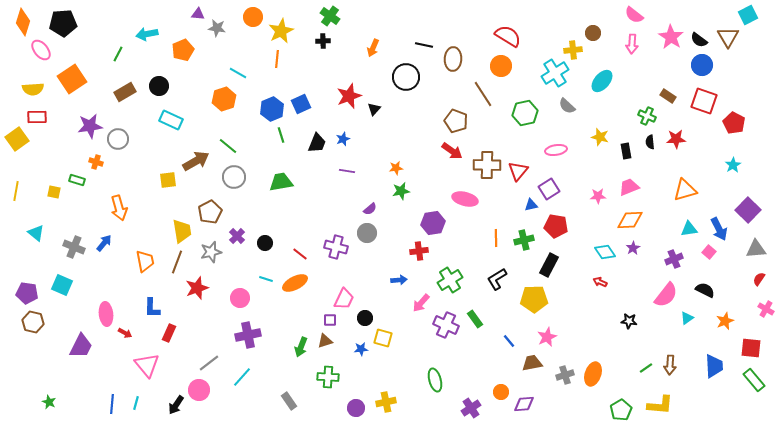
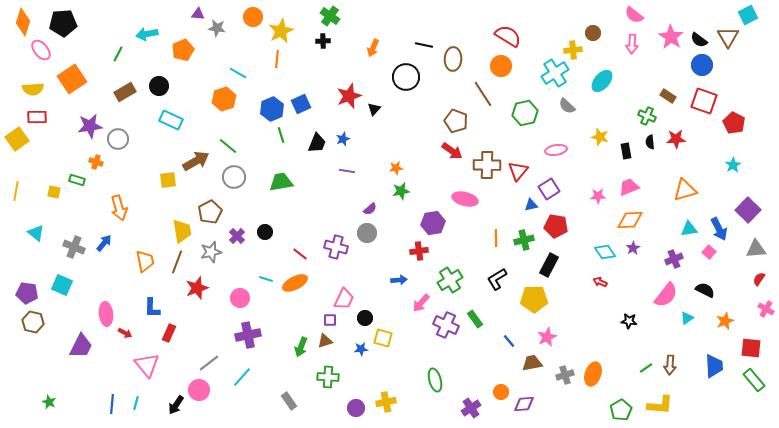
black circle at (265, 243): moved 11 px up
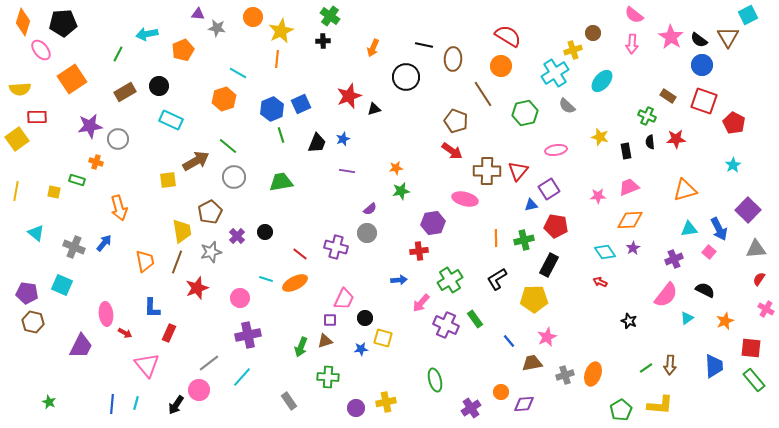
yellow cross at (573, 50): rotated 12 degrees counterclockwise
yellow semicircle at (33, 89): moved 13 px left
black triangle at (374, 109): rotated 32 degrees clockwise
brown cross at (487, 165): moved 6 px down
black star at (629, 321): rotated 14 degrees clockwise
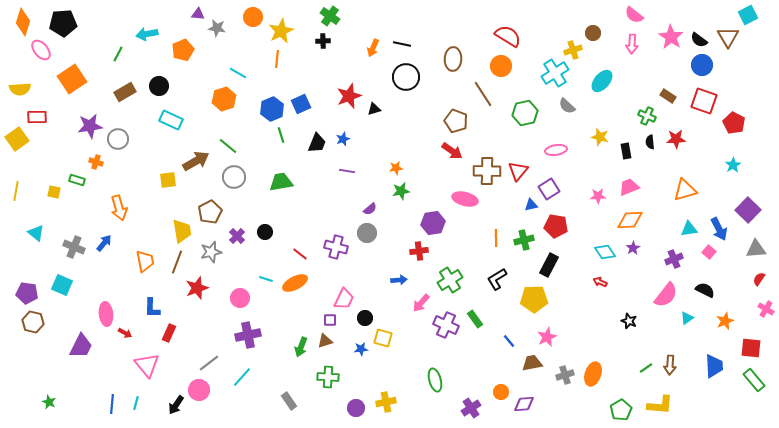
black line at (424, 45): moved 22 px left, 1 px up
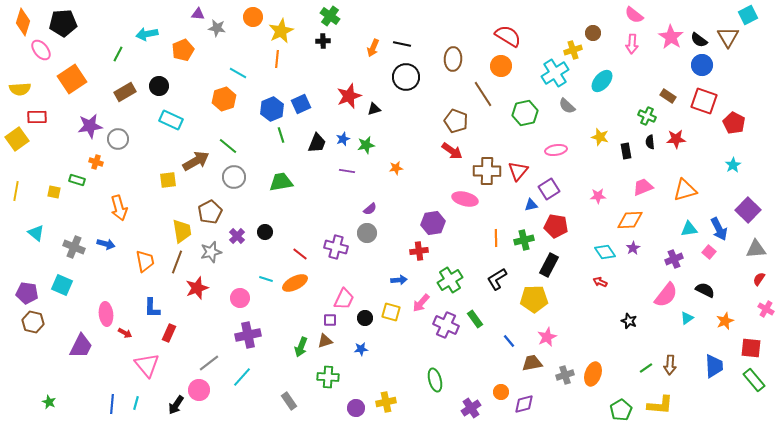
pink trapezoid at (629, 187): moved 14 px right
green star at (401, 191): moved 35 px left, 46 px up
blue arrow at (104, 243): moved 2 px right, 1 px down; rotated 66 degrees clockwise
yellow square at (383, 338): moved 8 px right, 26 px up
purple diamond at (524, 404): rotated 10 degrees counterclockwise
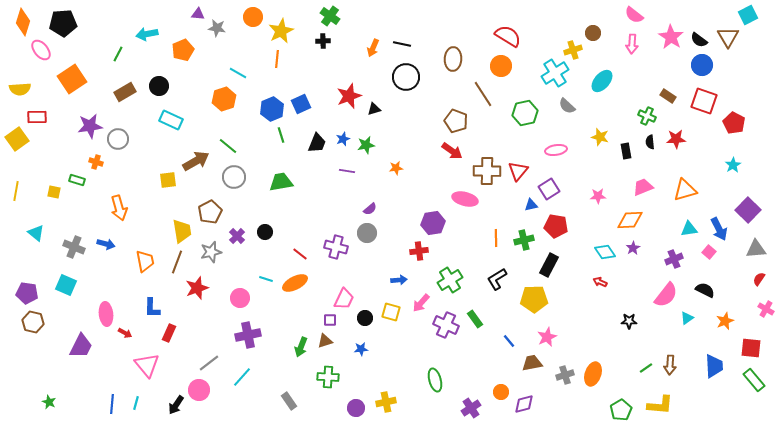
cyan square at (62, 285): moved 4 px right
black star at (629, 321): rotated 21 degrees counterclockwise
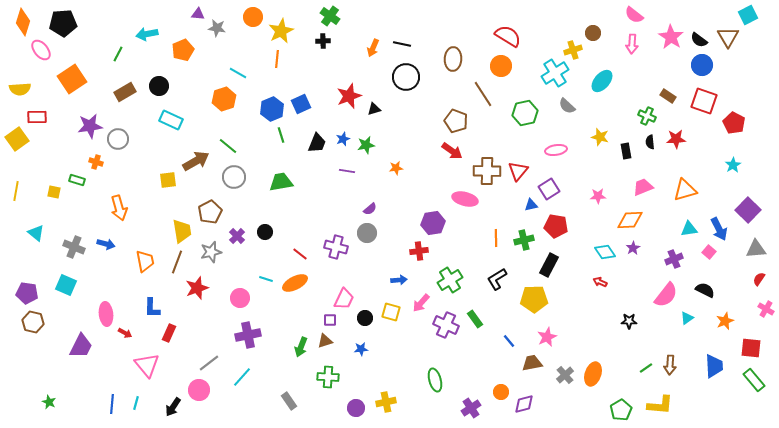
gray cross at (565, 375): rotated 24 degrees counterclockwise
black arrow at (176, 405): moved 3 px left, 2 px down
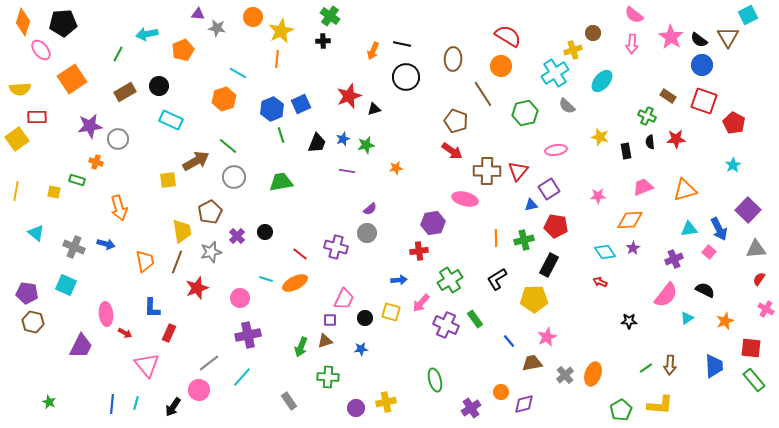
orange arrow at (373, 48): moved 3 px down
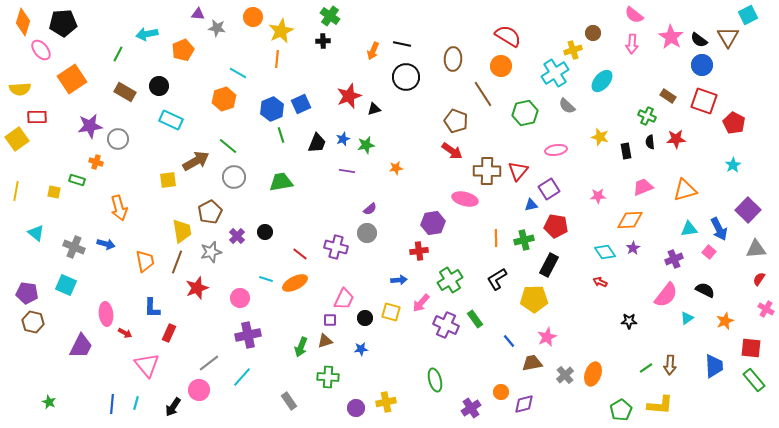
brown rectangle at (125, 92): rotated 60 degrees clockwise
